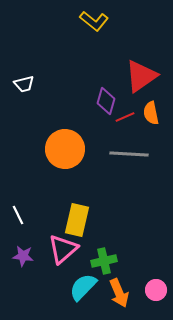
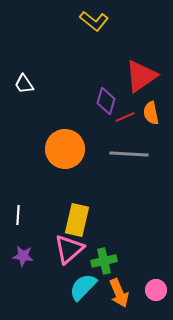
white trapezoid: rotated 70 degrees clockwise
white line: rotated 30 degrees clockwise
pink triangle: moved 6 px right
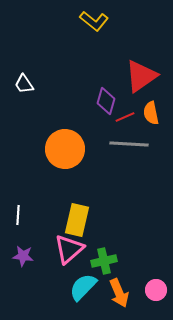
gray line: moved 10 px up
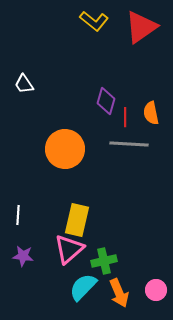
red triangle: moved 49 px up
red line: rotated 66 degrees counterclockwise
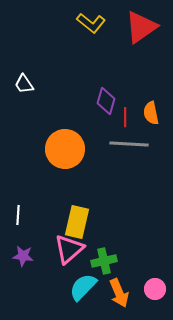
yellow L-shape: moved 3 px left, 2 px down
yellow rectangle: moved 2 px down
pink circle: moved 1 px left, 1 px up
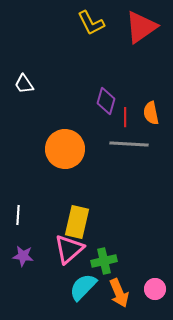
yellow L-shape: rotated 24 degrees clockwise
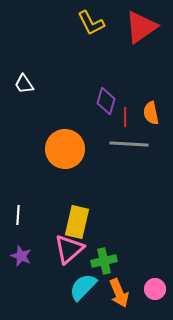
purple star: moved 2 px left; rotated 15 degrees clockwise
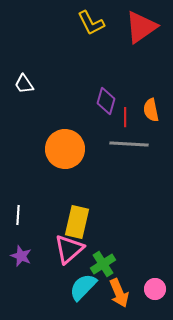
orange semicircle: moved 3 px up
green cross: moved 1 px left, 3 px down; rotated 20 degrees counterclockwise
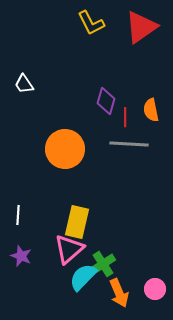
cyan semicircle: moved 10 px up
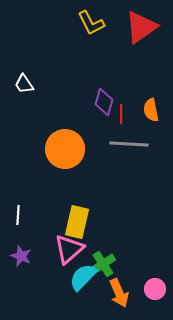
purple diamond: moved 2 px left, 1 px down
red line: moved 4 px left, 3 px up
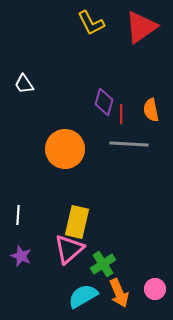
cyan semicircle: moved 19 px down; rotated 16 degrees clockwise
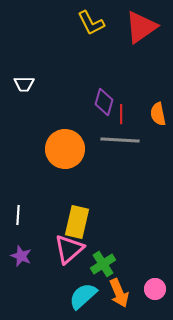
white trapezoid: rotated 55 degrees counterclockwise
orange semicircle: moved 7 px right, 4 px down
gray line: moved 9 px left, 4 px up
cyan semicircle: rotated 12 degrees counterclockwise
